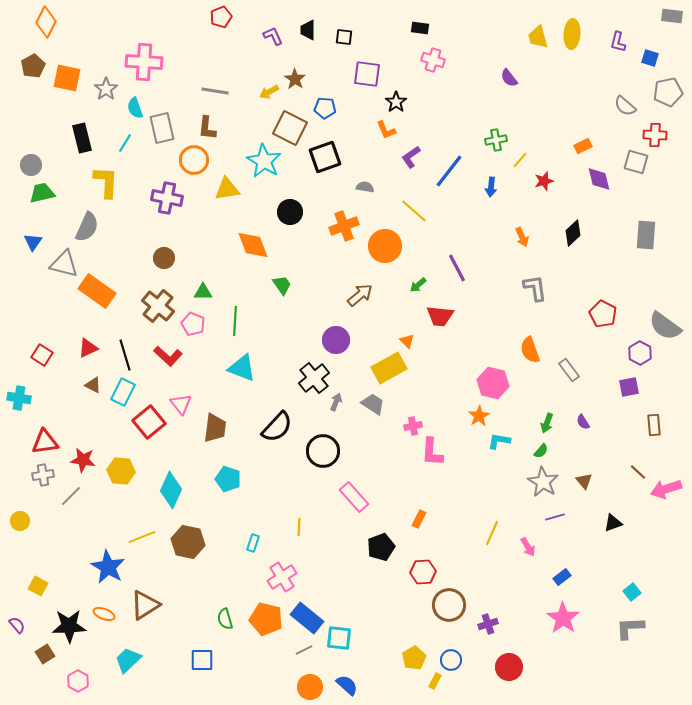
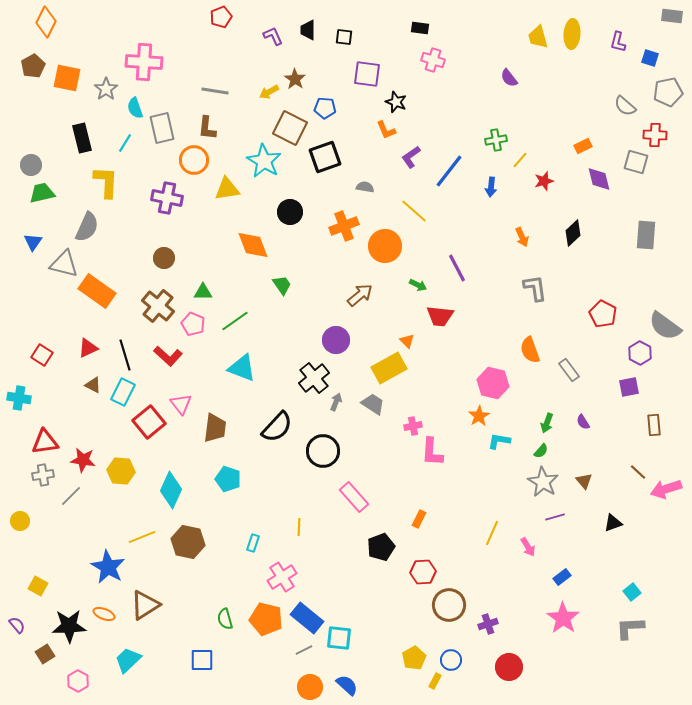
black star at (396, 102): rotated 15 degrees counterclockwise
green arrow at (418, 285): rotated 114 degrees counterclockwise
green line at (235, 321): rotated 52 degrees clockwise
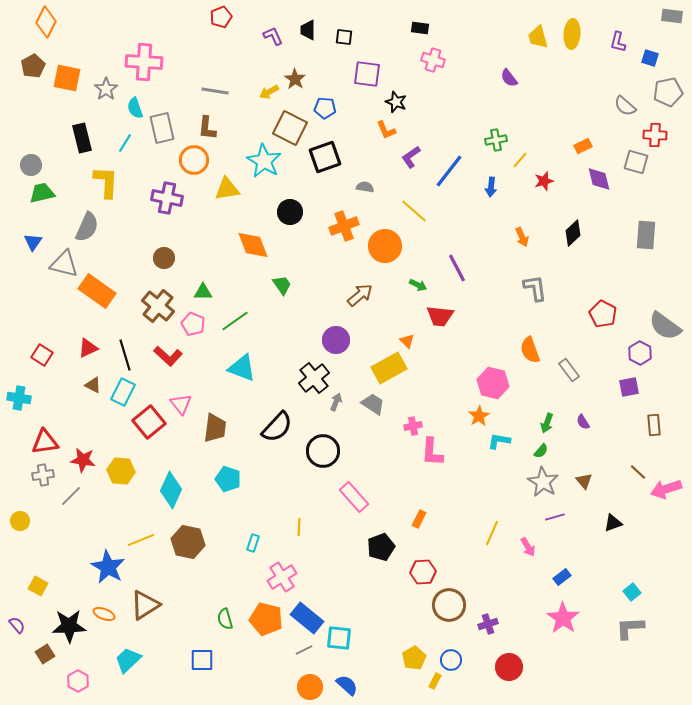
yellow line at (142, 537): moved 1 px left, 3 px down
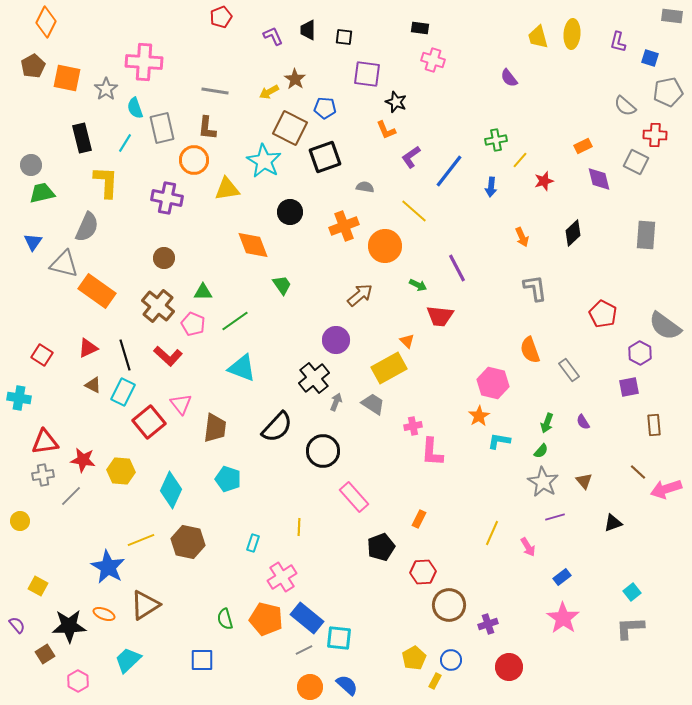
gray square at (636, 162): rotated 10 degrees clockwise
